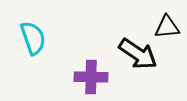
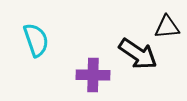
cyan semicircle: moved 3 px right, 2 px down
purple cross: moved 2 px right, 2 px up
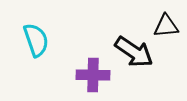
black triangle: moved 1 px left, 1 px up
black arrow: moved 4 px left, 2 px up
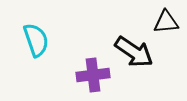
black triangle: moved 4 px up
purple cross: rotated 8 degrees counterclockwise
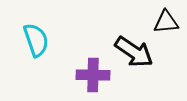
purple cross: rotated 8 degrees clockwise
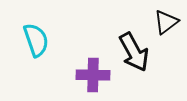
black triangle: rotated 32 degrees counterclockwise
black arrow: rotated 27 degrees clockwise
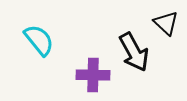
black triangle: moved 1 px down; rotated 40 degrees counterclockwise
cyan semicircle: moved 3 px right; rotated 20 degrees counterclockwise
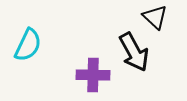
black triangle: moved 11 px left, 6 px up
cyan semicircle: moved 11 px left, 5 px down; rotated 64 degrees clockwise
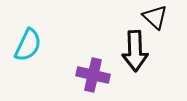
black arrow: moved 1 px right, 1 px up; rotated 27 degrees clockwise
purple cross: rotated 12 degrees clockwise
